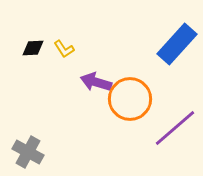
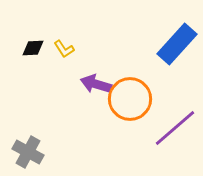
purple arrow: moved 2 px down
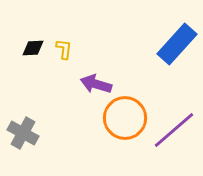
yellow L-shape: rotated 140 degrees counterclockwise
orange circle: moved 5 px left, 19 px down
purple line: moved 1 px left, 2 px down
gray cross: moved 5 px left, 19 px up
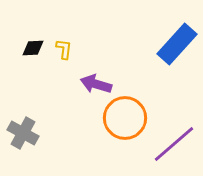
purple line: moved 14 px down
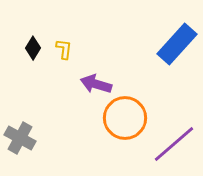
black diamond: rotated 55 degrees counterclockwise
gray cross: moved 3 px left, 5 px down
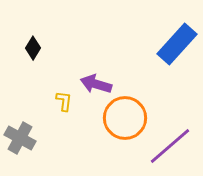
yellow L-shape: moved 52 px down
purple line: moved 4 px left, 2 px down
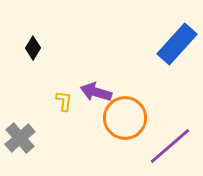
purple arrow: moved 8 px down
gray cross: rotated 20 degrees clockwise
